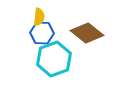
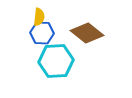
cyan hexagon: moved 2 px right, 2 px down; rotated 16 degrees clockwise
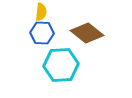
yellow semicircle: moved 2 px right, 5 px up
cyan hexagon: moved 5 px right, 4 px down
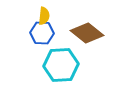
yellow semicircle: moved 3 px right, 4 px down
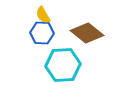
yellow semicircle: moved 1 px left, 1 px up; rotated 144 degrees clockwise
cyan hexagon: moved 2 px right
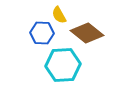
yellow semicircle: moved 16 px right
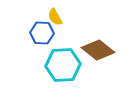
yellow semicircle: moved 4 px left, 2 px down
brown diamond: moved 11 px right, 17 px down
